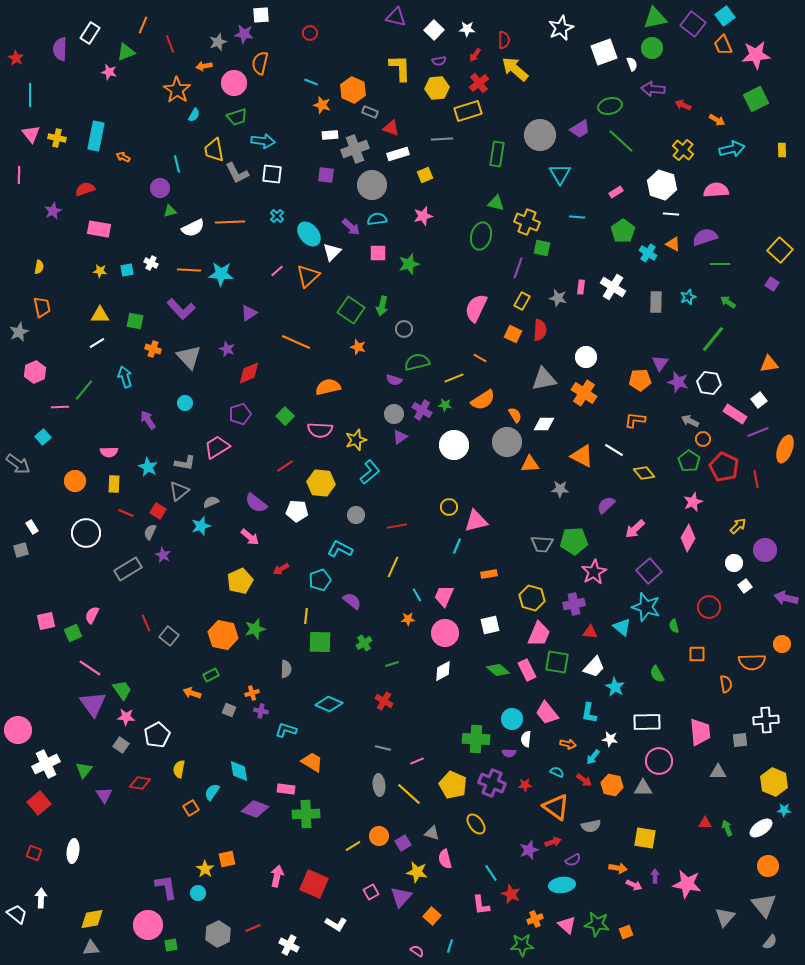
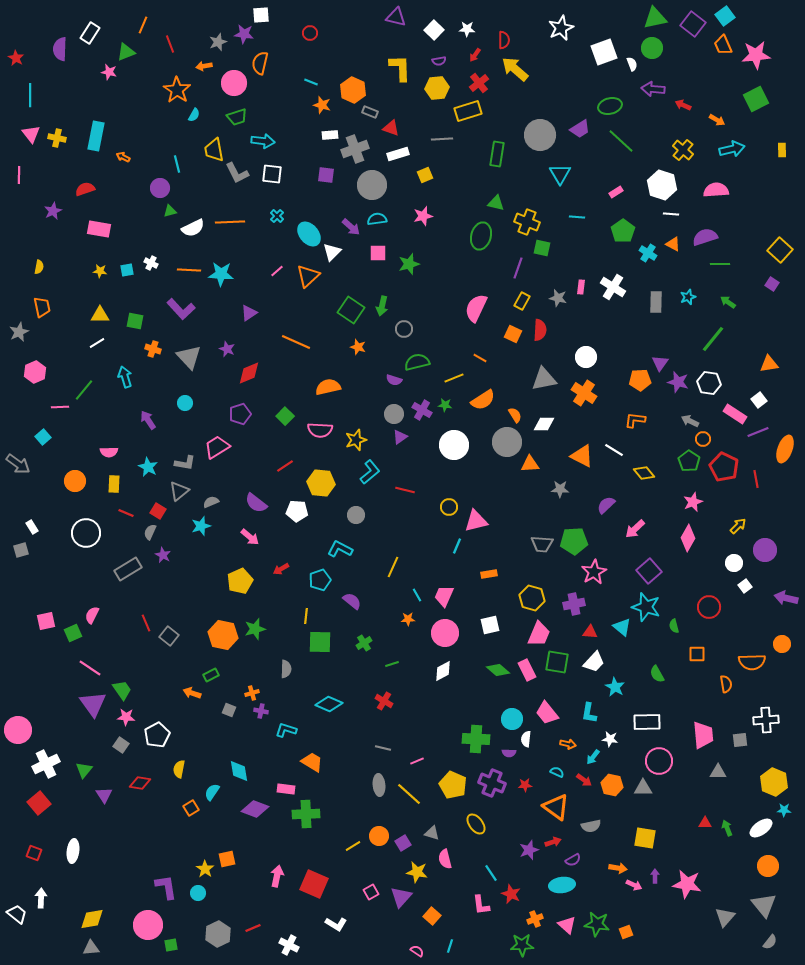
red line at (397, 526): moved 8 px right, 36 px up; rotated 24 degrees clockwise
white trapezoid at (594, 667): moved 5 px up
pink trapezoid at (700, 732): moved 3 px right, 3 px down
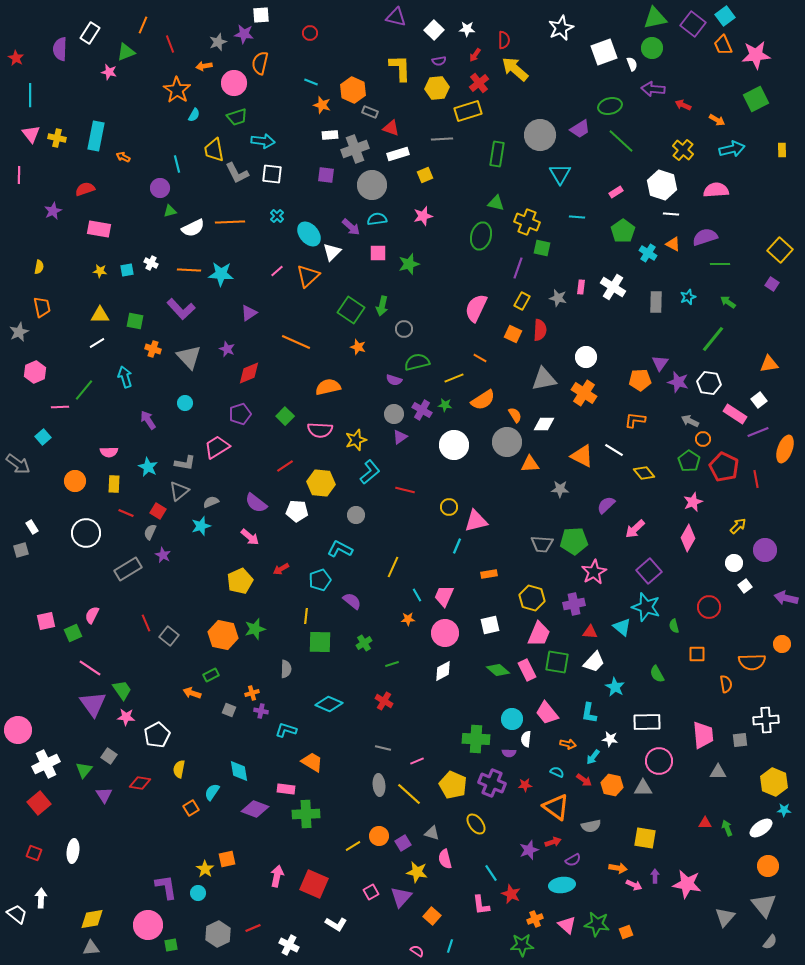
gray square at (121, 745): moved 12 px left, 11 px down
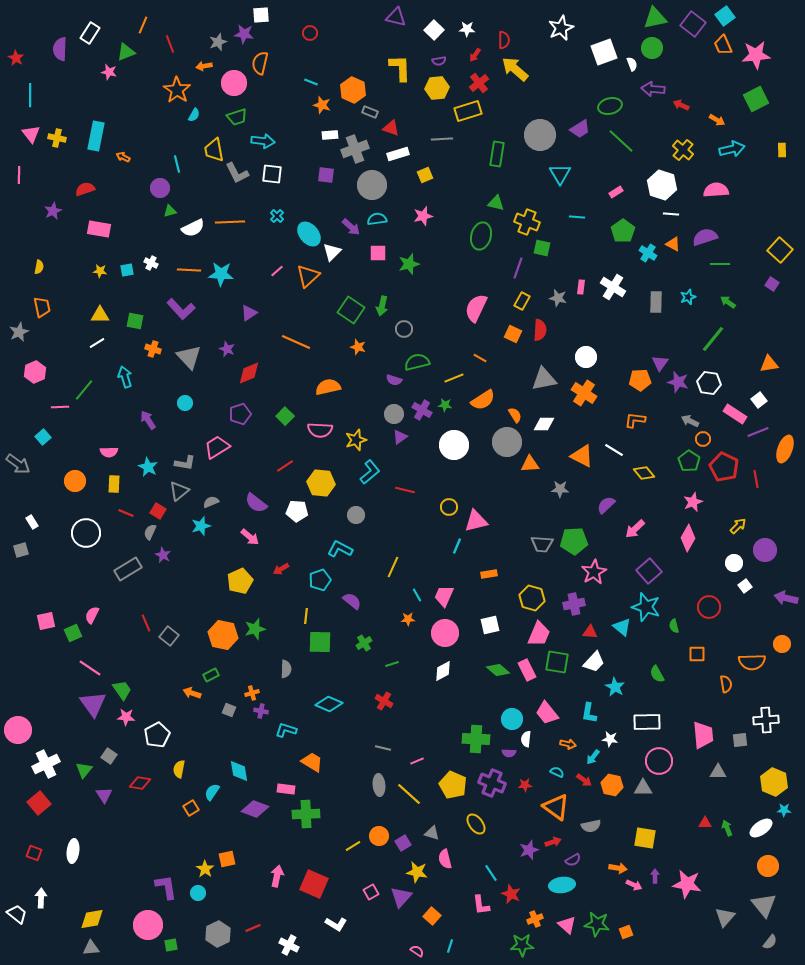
red arrow at (683, 105): moved 2 px left
white rectangle at (32, 527): moved 5 px up
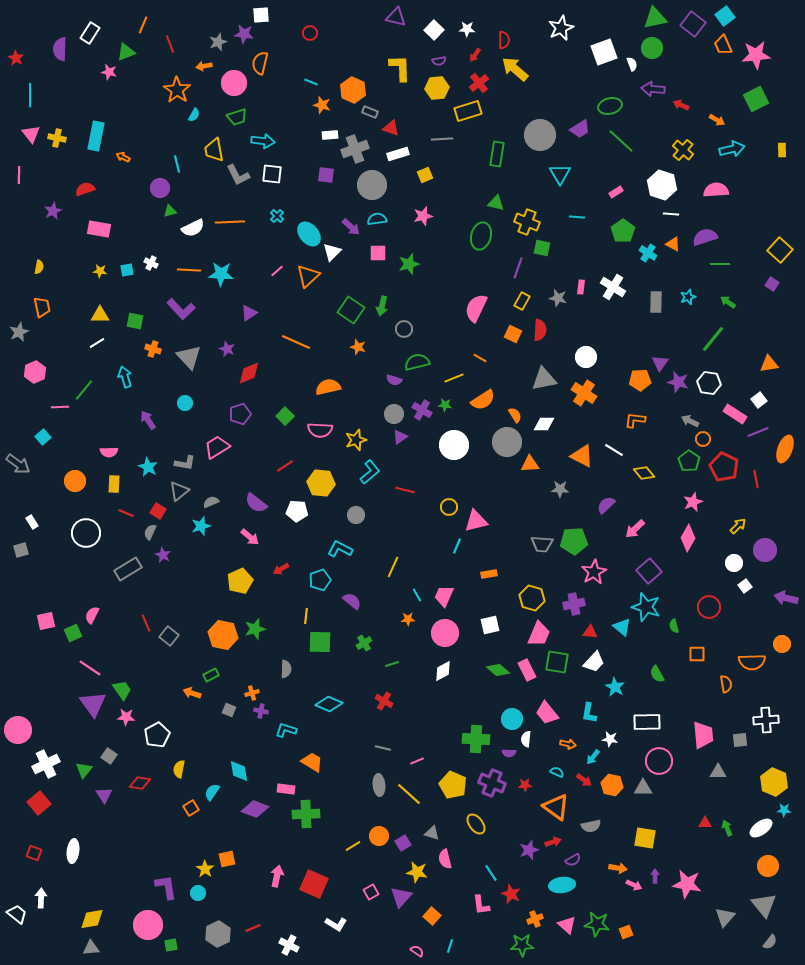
gray L-shape at (237, 173): moved 1 px right, 2 px down
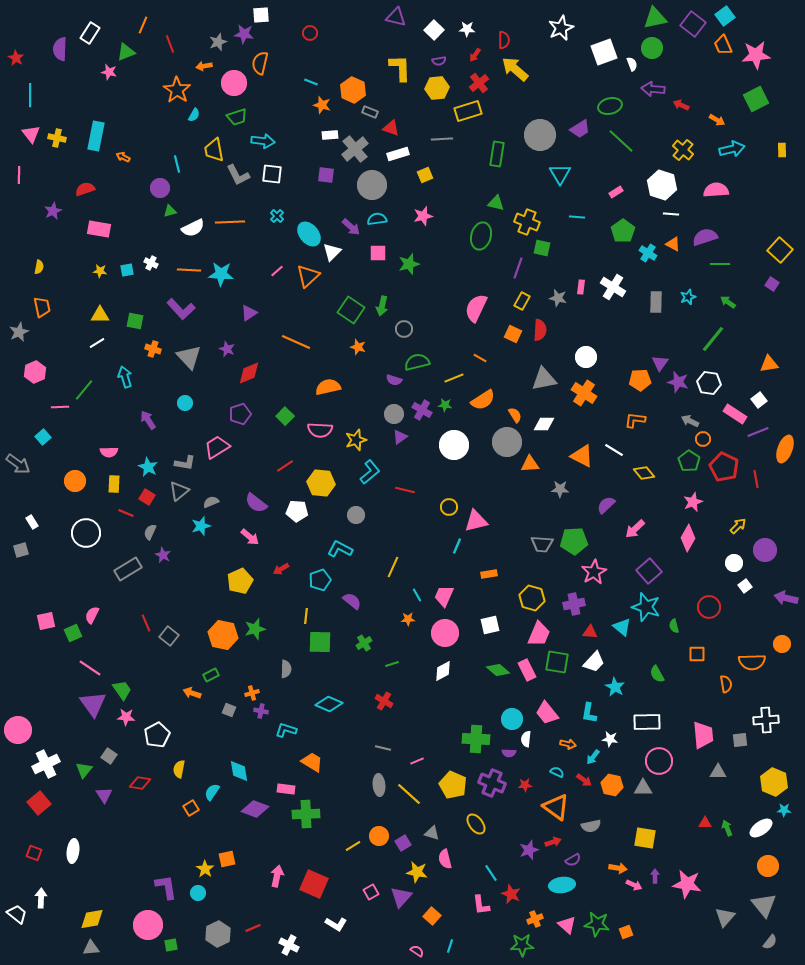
gray cross at (355, 149): rotated 20 degrees counterclockwise
red square at (158, 511): moved 11 px left, 14 px up
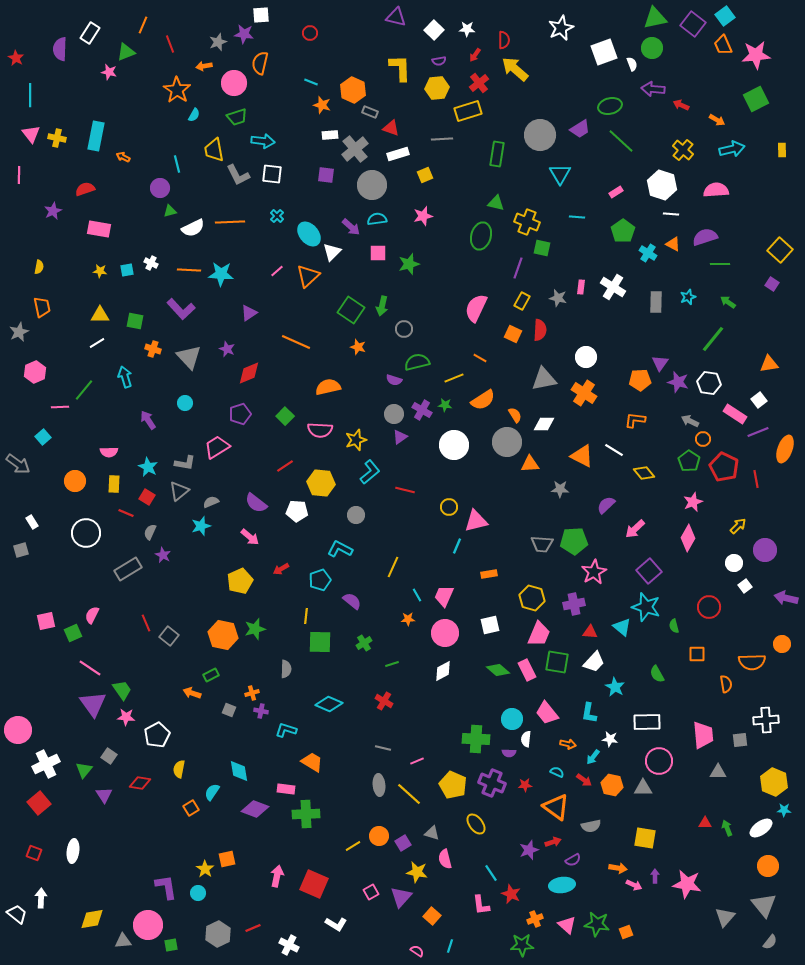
gray triangle at (91, 948): moved 32 px right, 7 px up
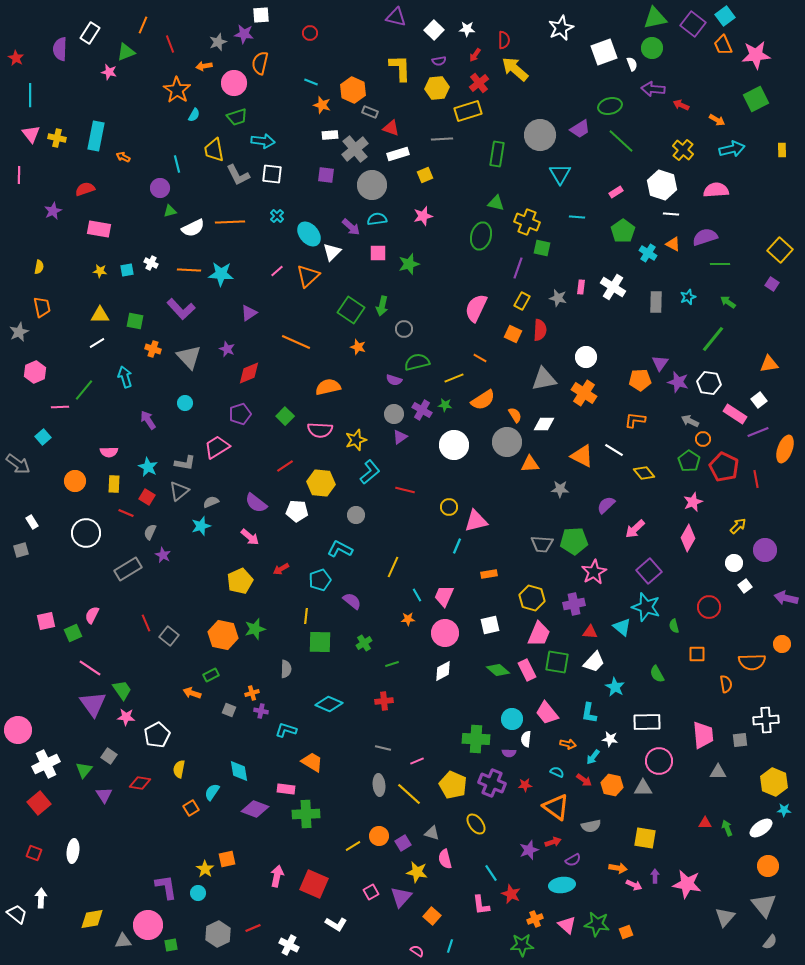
red cross at (384, 701): rotated 36 degrees counterclockwise
